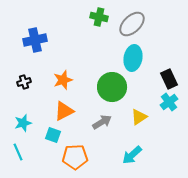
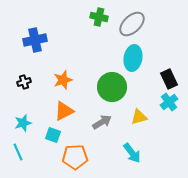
yellow triangle: rotated 18 degrees clockwise
cyan arrow: moved 2 px up; rotated 85 degrees counterclockwise
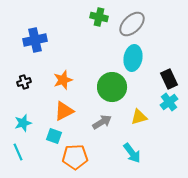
cyan square: moved 1 px right, 1 px down
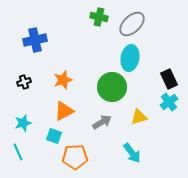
cyan ellipse: moved 3 px left
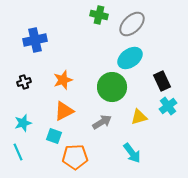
green cross: moved 2 px up
cyan ellipse: rotated 45 degrees clockwise
black rectangle: moved 7 px left, 2 px down
cyan cross: moved 1 px left, 4 px down
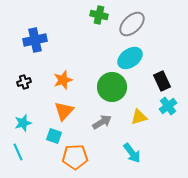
orange triangle: rotated 20 degrees counterclockwise
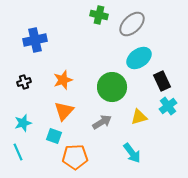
cyan ellipse: moved 9 px right
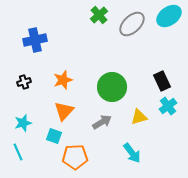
green cross: rotated 36 degrees clockwise
cyan ellipse: moved 30 px right, 42 px up
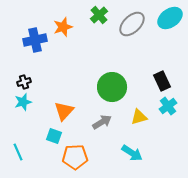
cyan ellipse: moved 1 px right, 2 px down
orange star: moved 53 px up
cyan star: moved 21 px up
cyan arrow: rotated 20 degrees counterclockwise
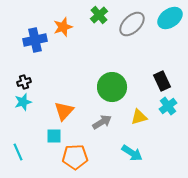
cyan square: rotated 21 degrees counterclockwise
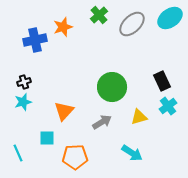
cyan square: moved 7 px left, 2 px down
cyan line: moved 1 px down
